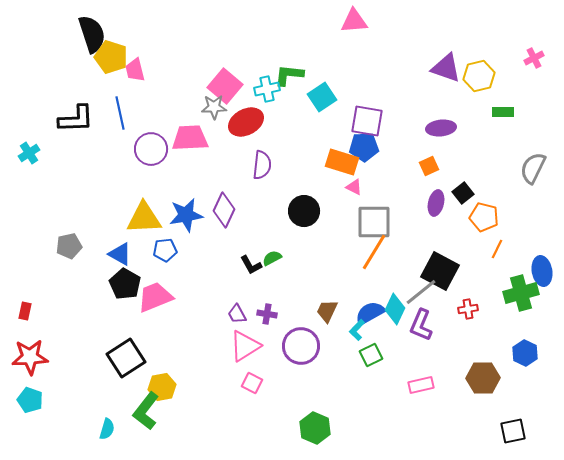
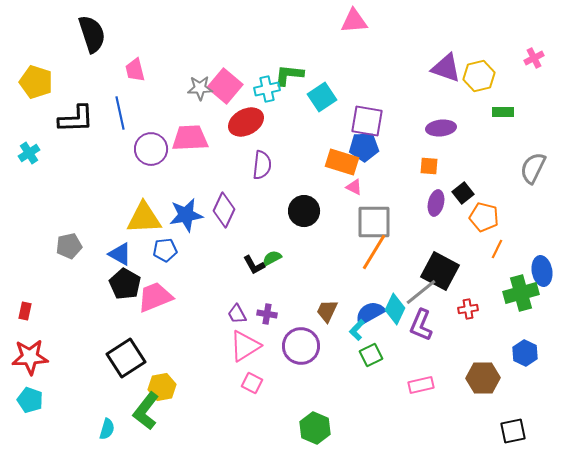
yellow pentagon at (111, 57): moved 75 px left, 25 px down
gray star at (214, 107): moved 14 px left, 19 px up
orange square at (429, 166): rotated 30 degrees clockwise
black L-shape at (251, 265): moved 3 px right
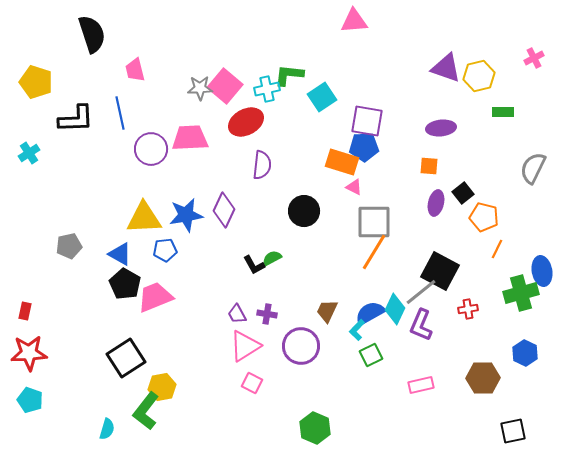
red star at (30, 357): moved 1 px left, 4 px up
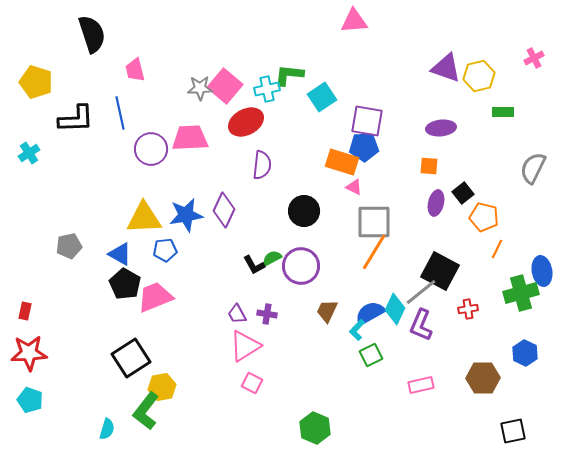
purple circle at (301, 346): moved 80 px up
black square at (126, 358): moved 5 px right
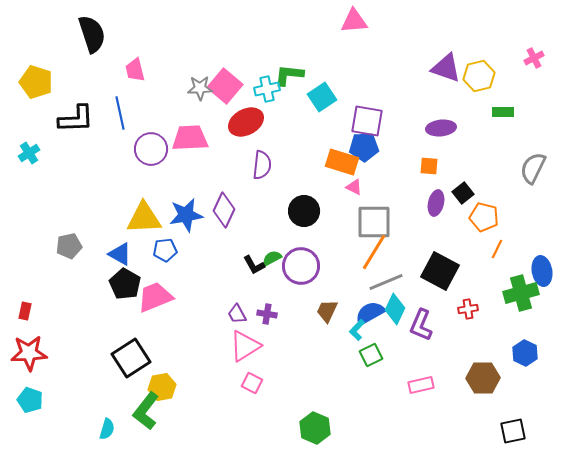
gray line at (421, 292): moved 35 px left, 10 px up; rotated 16 degrees clockwise
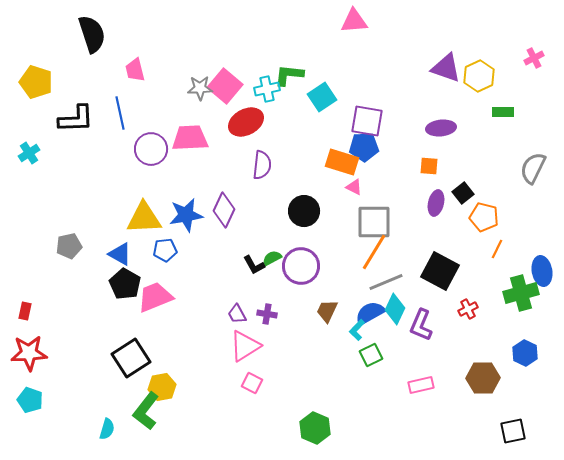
yellow hexagon at (479, 76): rotated 12 degrees counterclockwise
red cross at (468, 309): rotated 18 degrees counterclockwise
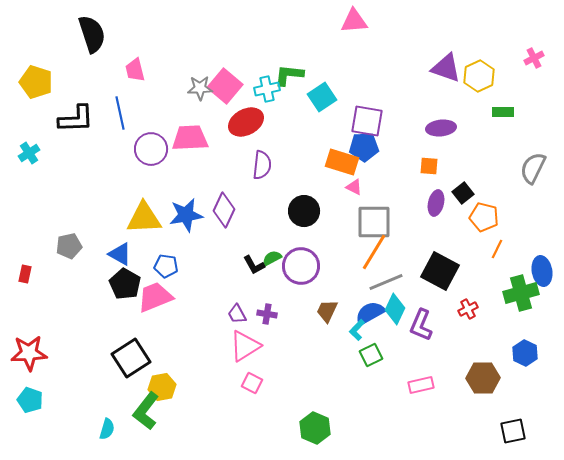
blue pentagon at (165, 250): moved 1 px right, 16 px down; rotated 15 degrees clockwise
red rectangle at (25, 311): moved 37 px up
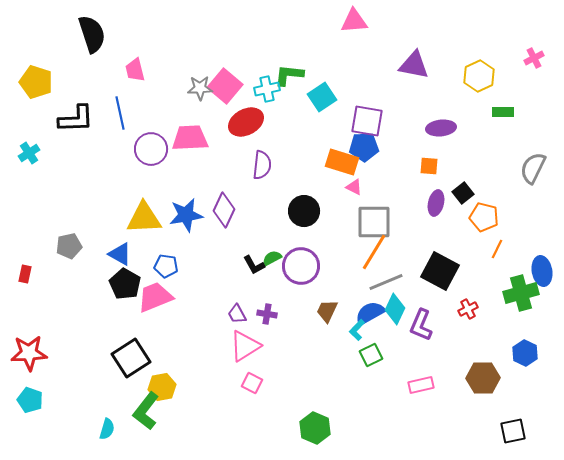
purple triangle at (446, 68): moved 32 px left, 3 px up; rotated 8 degrees counterclockwise
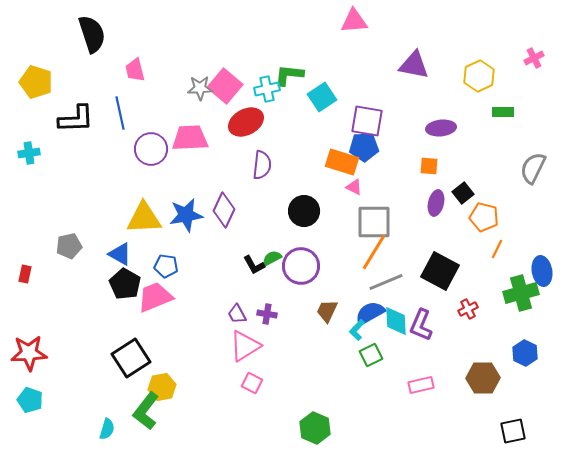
cyan cross at (29, 153): rotated 25 degrees clockwise
cyan diamond at (395, 309): moved 1 px right, 12 px down; rotated 28 degrees counterclockwise
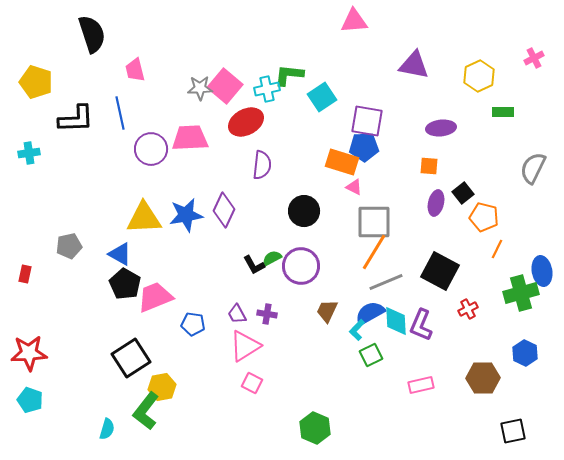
blue pentagon at (166, 266): moved 27 px right, 58 px down
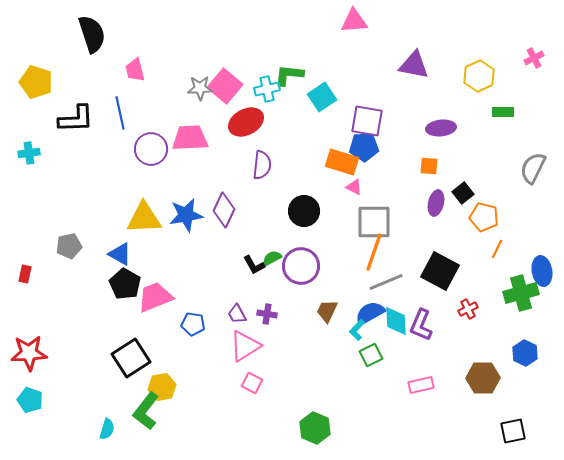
orange line at (374, 252): rotated 12 degrees counterclockwise
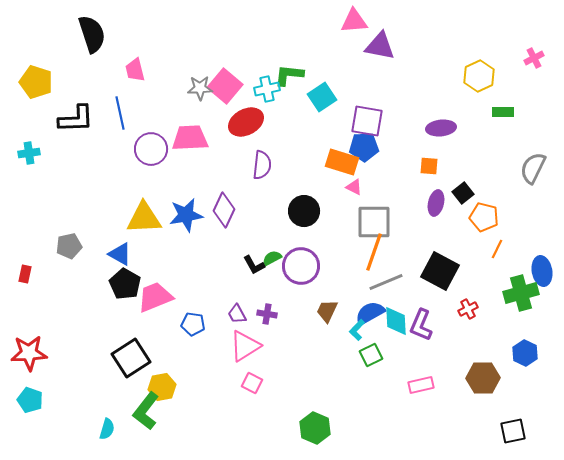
purple triangle at (414, 65): moved 34 px left, 19 px up
